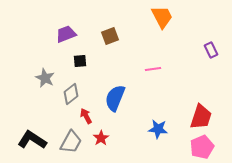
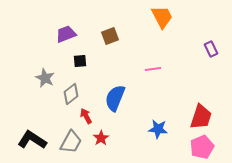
purple rectangle: moved 1 px up
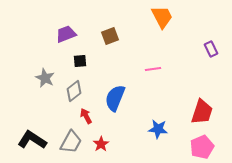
gray diamond: moved 3 px right, 3 px up
red trapezoid: moved 1 px right, 5 px up
red star: moved 6 px down
